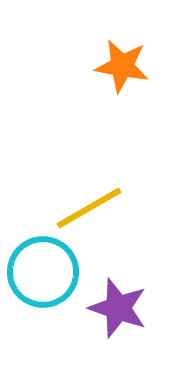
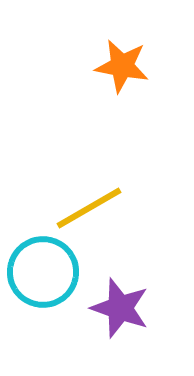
purple star: moved 2 px right
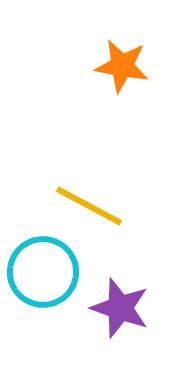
yellow line: moved 2 px up; rotated 58 degrees clockwise
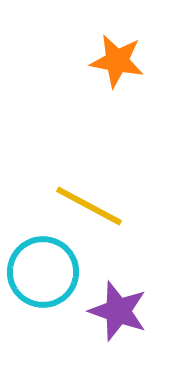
orange star: moved 5 px left, 5 px up
purple star: moved 2 px left, 3 px down
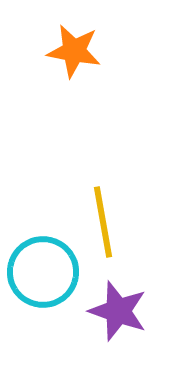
orange star: moved 43 px left, 10 px up
yellow line: moved 14 px right, 16 px down; rotated 52 degrees clockwise
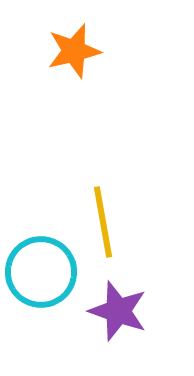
orange star: rotated 24 degrees counterclockwise
cyan circle: moved 2 px left
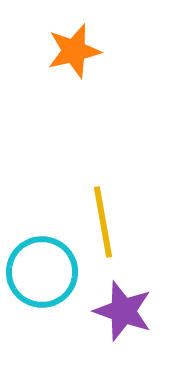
cyan circle: moved 1 px right
purple star: moved 5 px right
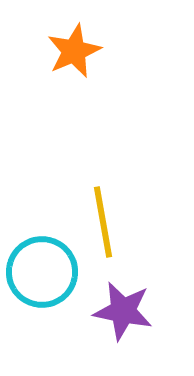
orange star: rotated 10 degrees counterclockwise
purple star: rotated 8 degrees counterclockwise
